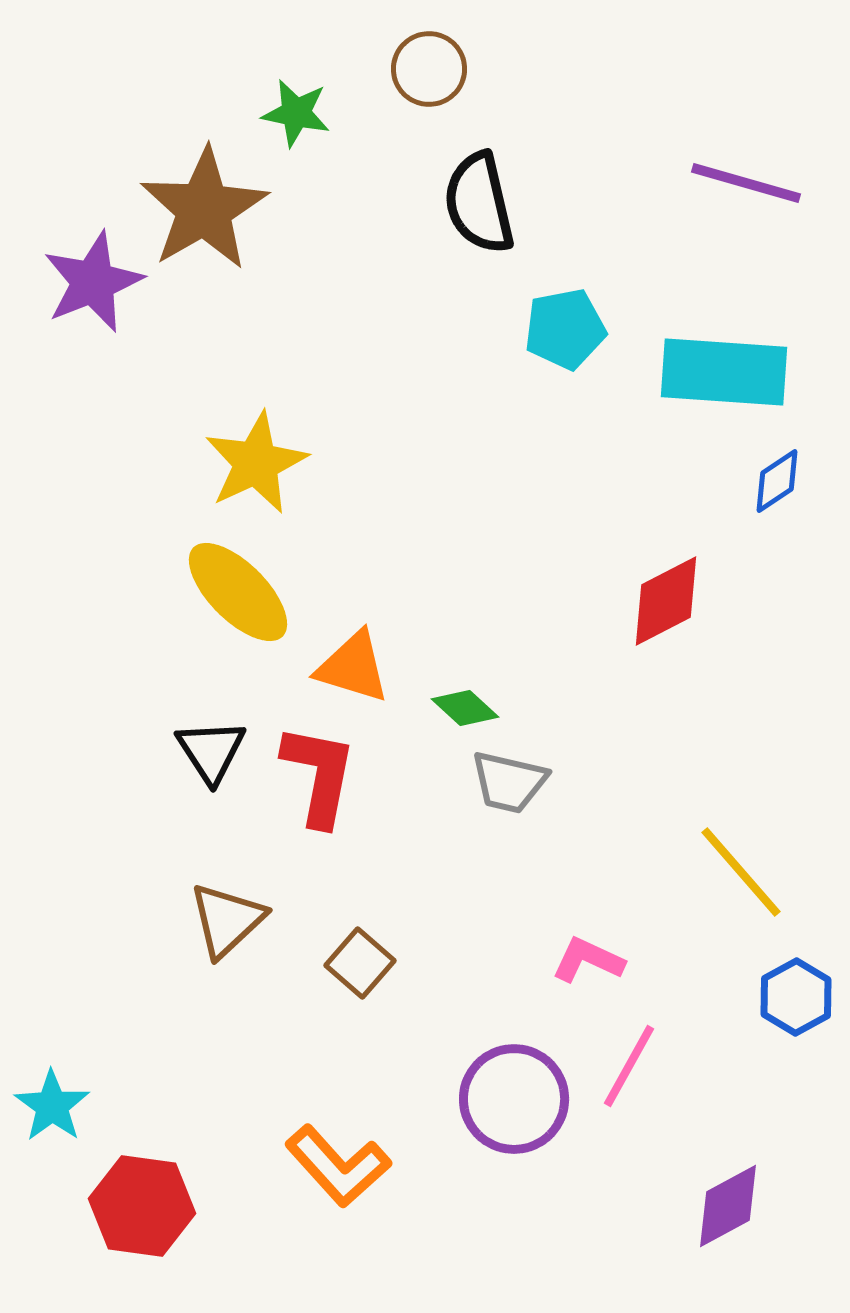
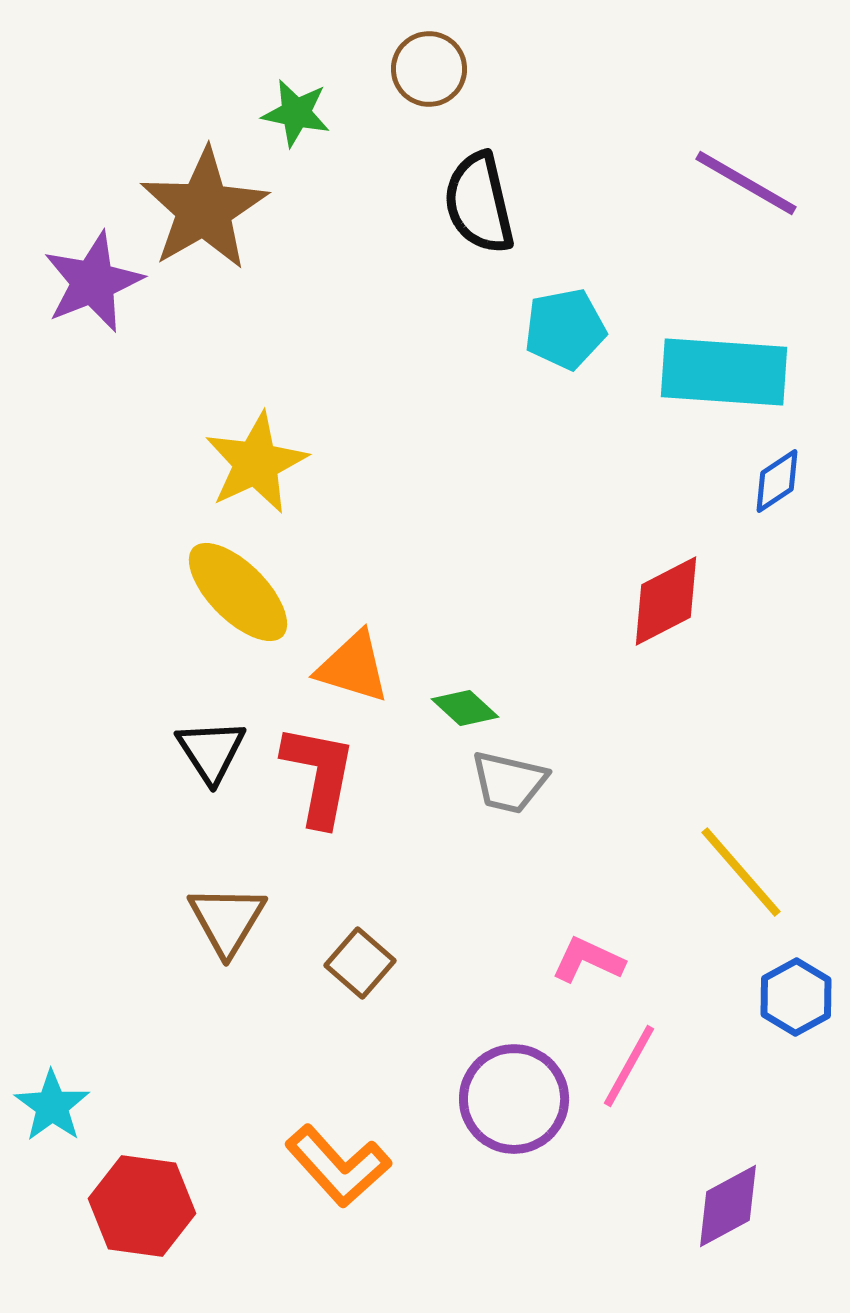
purple line: rotated 14 degrees clockwise
brown triangle: rotated 16 degrees counterclockwise
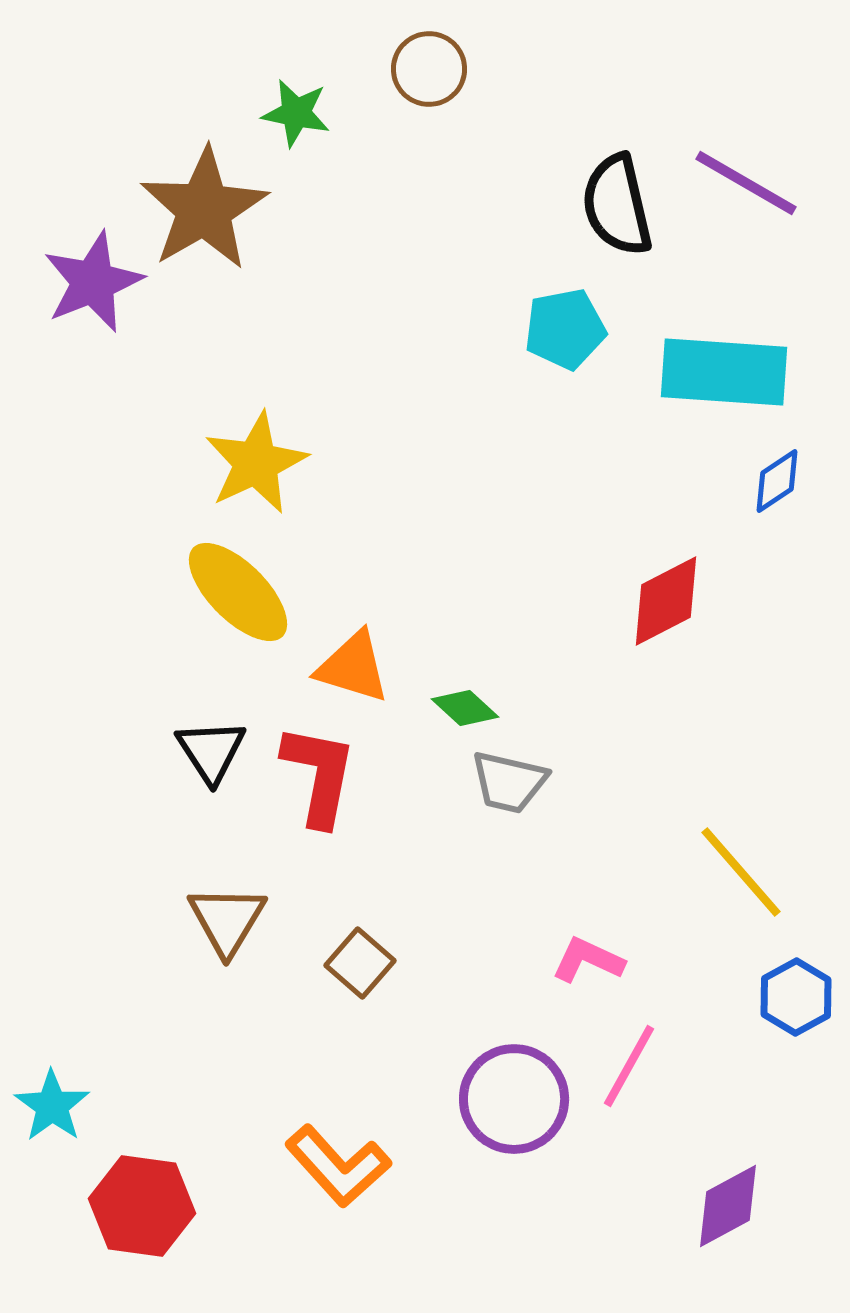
black semicircle: moved 138 px right, 2 px down
